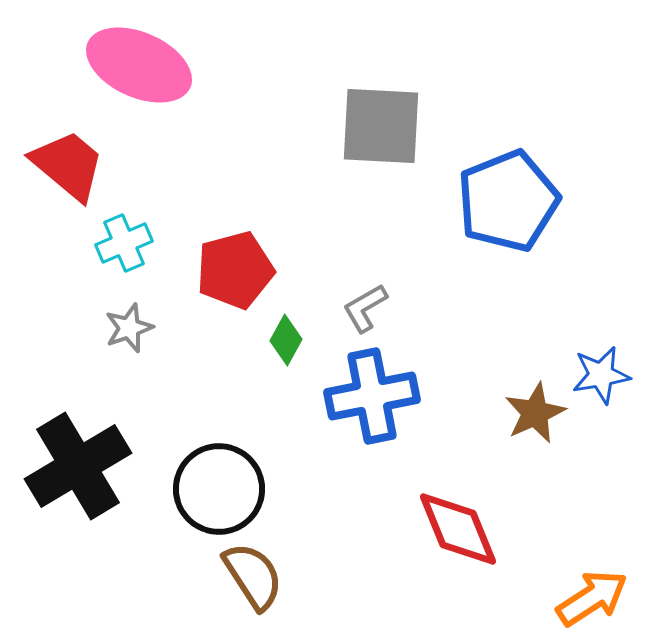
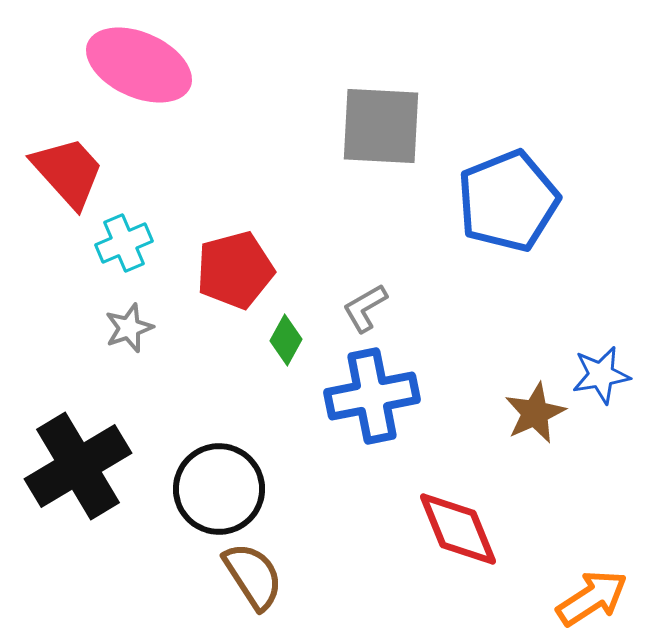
red trapezoid: moved 7 px down; rotated 8 degrees clockwise
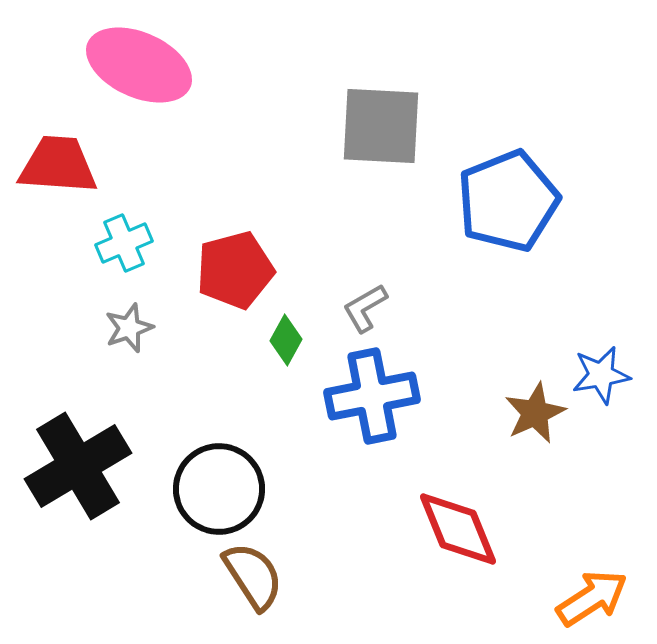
red trapezoid: moved 10 px left, 7 px up; rotated 44 degrees counterclockwise
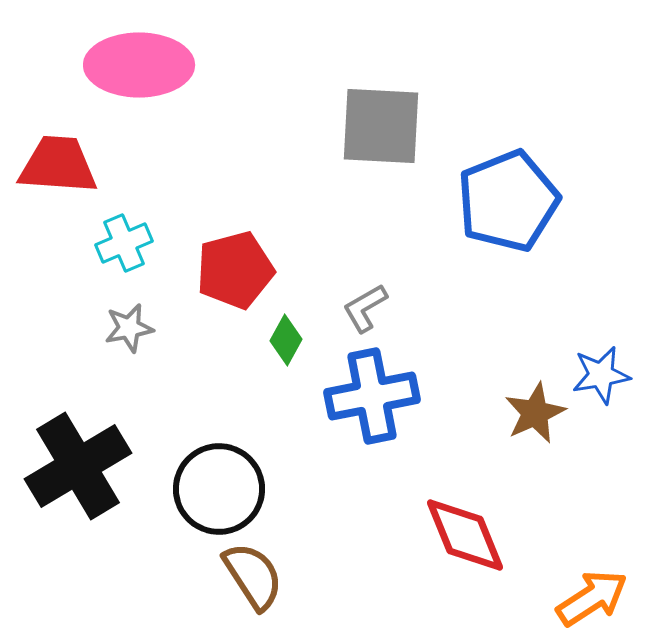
pink ellipse: rotated 24 degrees counterclockwise
gray star: rotated 9 degrees clockwise
red diamond: moved 7 px right, 6 px down
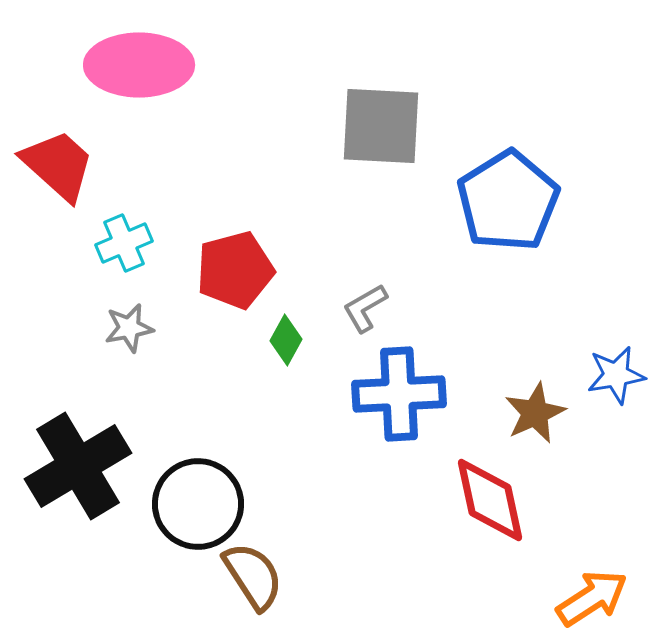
red trapezoid: rotated 38 degrees clockwise
blue pentagon: rotated 10 degrees counterclockwise
blue star: moved 15 px right
blue cross: moved 27 px right, 2 px up; rotated 8 degrees clockwise
black circle: moved 21 px left, 15 px down
red diamond: moved 25 px right, 35 px up; rotated 10 degrees clockwise
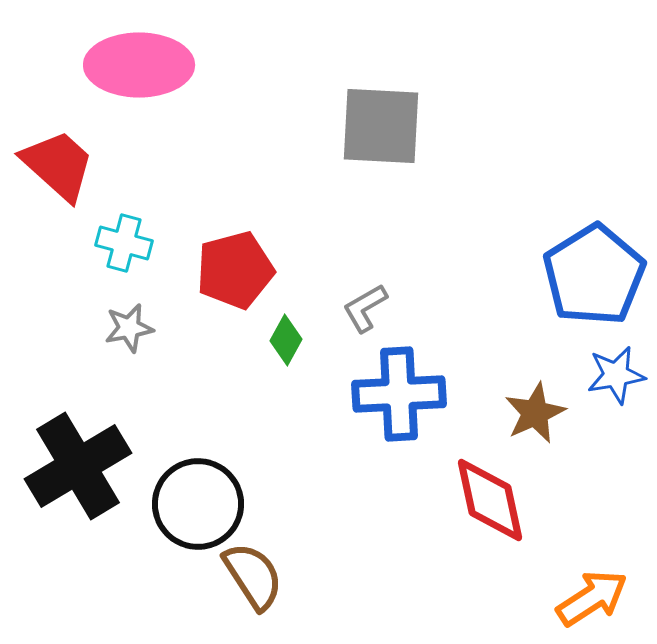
blue pentagon: moved 86 px right, 74 px down
cyan cross: rotated 38 degrees clockwise
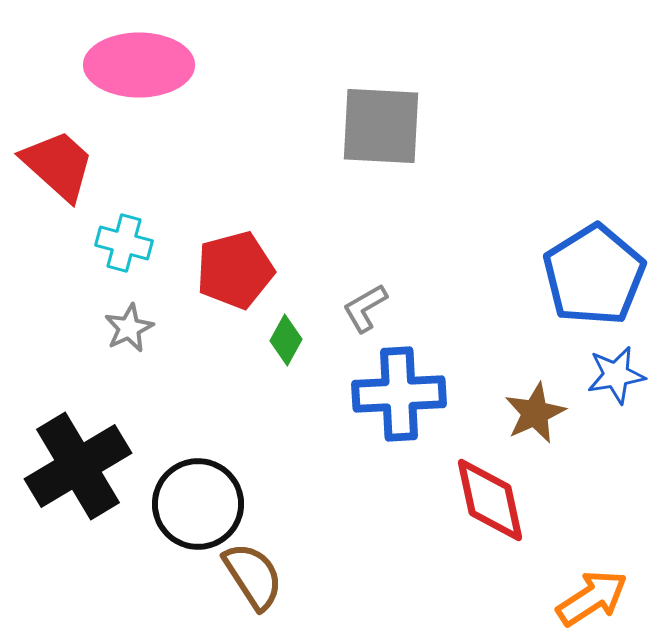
gray star: rotated 15 degrees counterclockwise
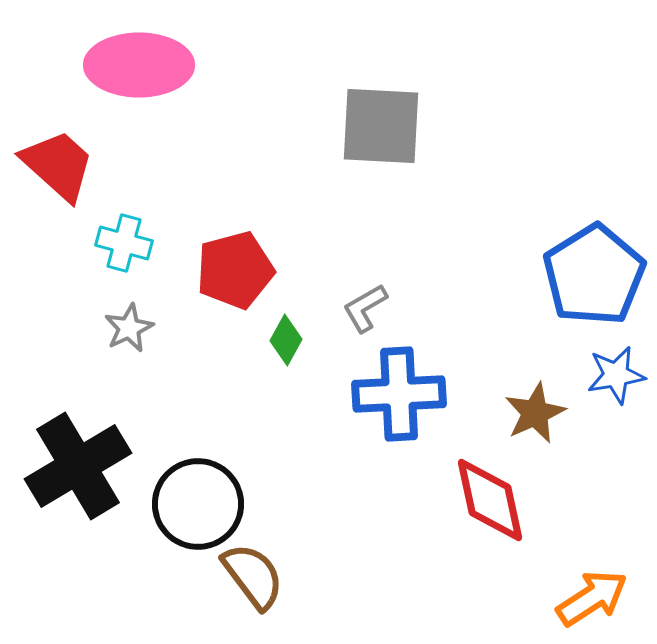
brown semicircle: rotated 4 degrees counterclockwise
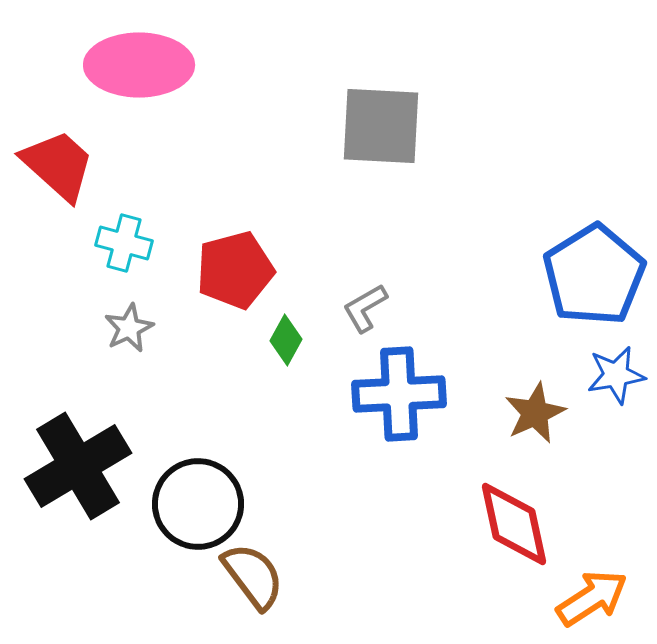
red diamond: moved 24 px right, 24 px down
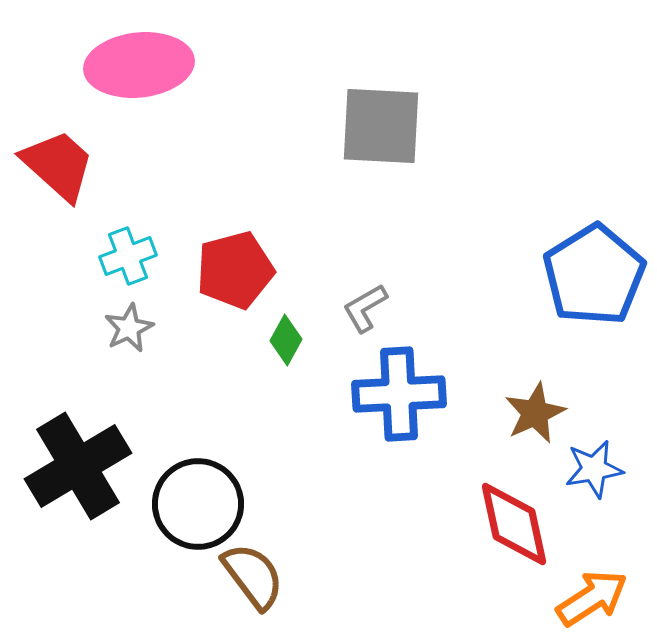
pink ellipse: rotated 6 degrees counterclockwise
cyan cross: moved 4 px right, 13 px down; rotated 36 degrees counterclockwise
blue star: moved 22 px left, 94 px down
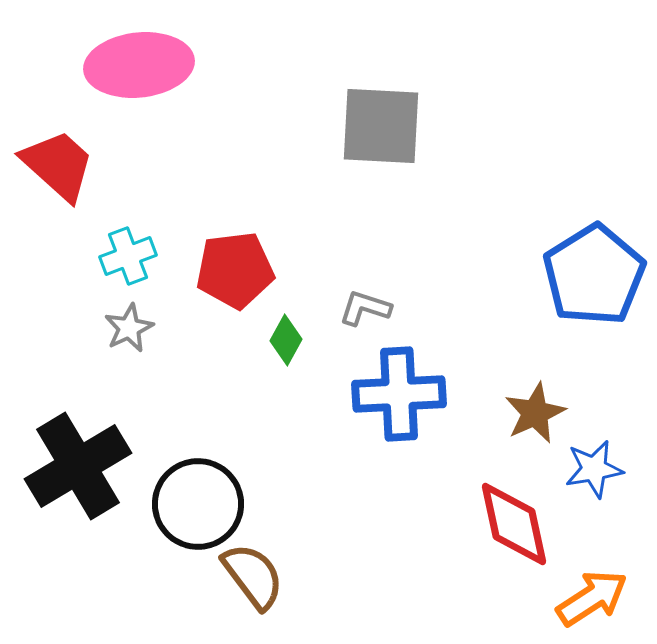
red pentagon: rotated 8 degrees clockwise
gray L-shape: rotated 48 degrees clockwise
